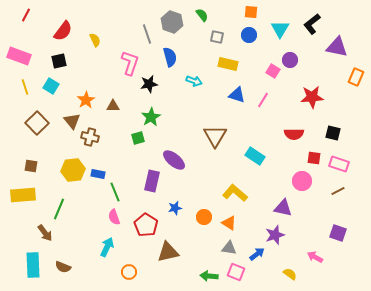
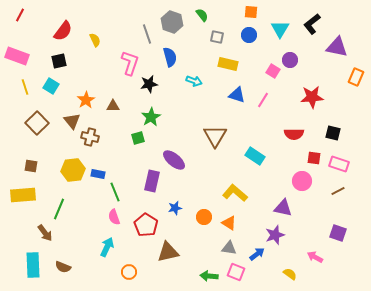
red line at (26, 15): moved 6 px left
pink rectangle at (19, 56): moved 2 px left
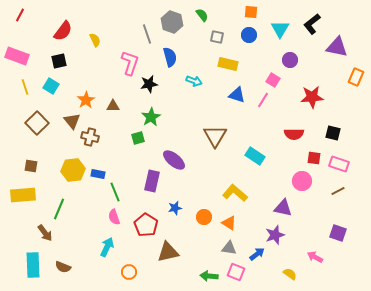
pink square at (273, 71): moved 9 px down
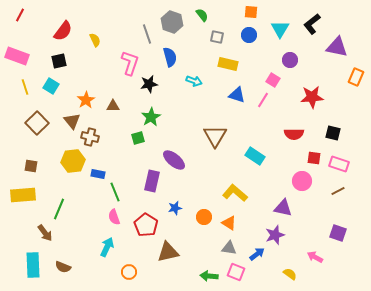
yellow hexagon at (73, 170): moved 9 px up
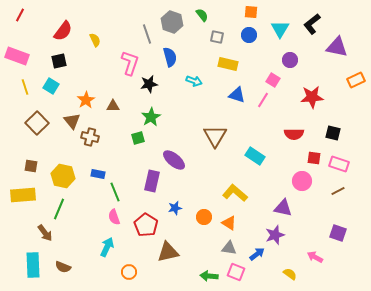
orange rectangle at (356, 77): moved 3 px down; rotated 42 degrees clockwise
yellow hexagon at (73, 161): moved 10 px left, 15 px down; rotated 20 degrees clockwise
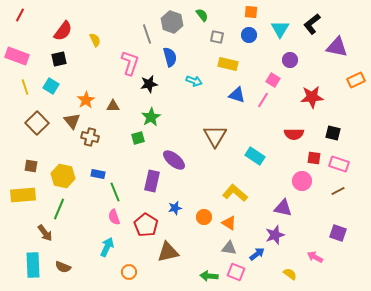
black square at (59, 61): moved 2 px up
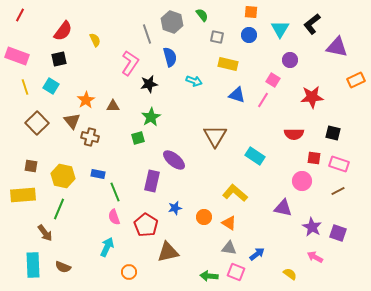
pink L-shape at (130, 63): rotated 15 degrees clockwise
purple star at (275, 235): moved 37 px right, 8 px up; rotated 24 degrees counterclockwise
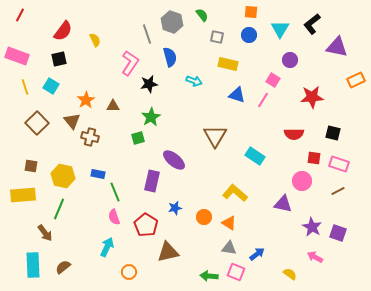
purple triangle at (283, 208): moved 4 px up
brown semicircle at (63, 267): rotated 119 degrees clockwise
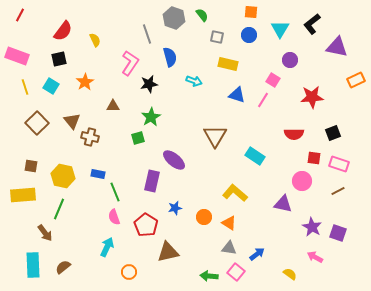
gray hexagon at (172, 22): moved 2 px right, 4 px up
orange star at (86, 100): moved 1 px left, 18 px up
black square at (333, 133): rotated 35 degrees counterclockwise
pink square at (236, 272): rotated 18 degrees clockwise
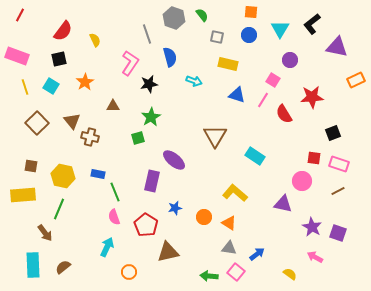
red semicircle at (294, 134): moved 10 px left, 20 px up; rotated 60 degrees clockwise
